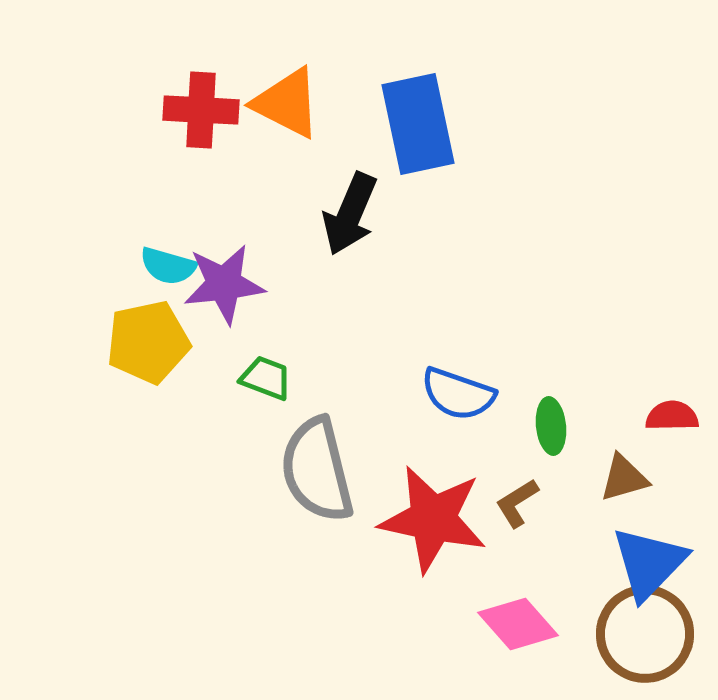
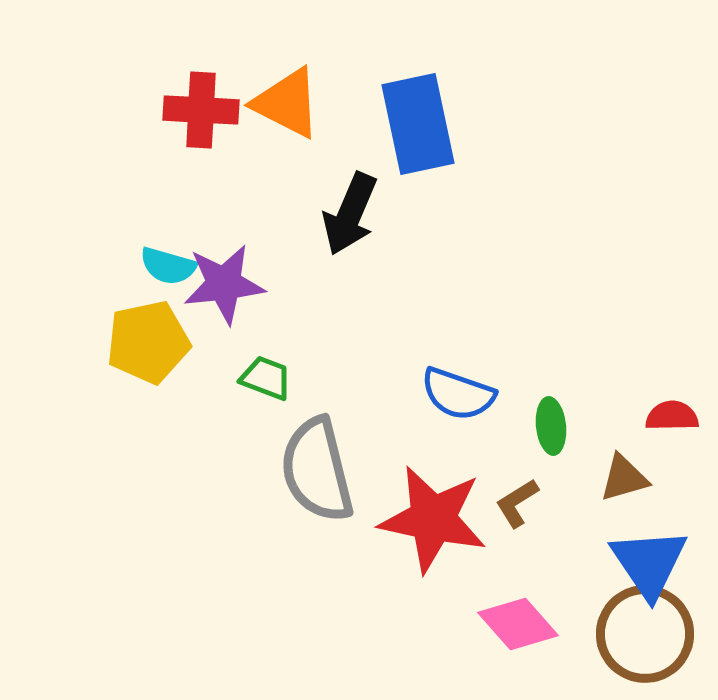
blue triangle: rotated 18 degrees counterclockwise
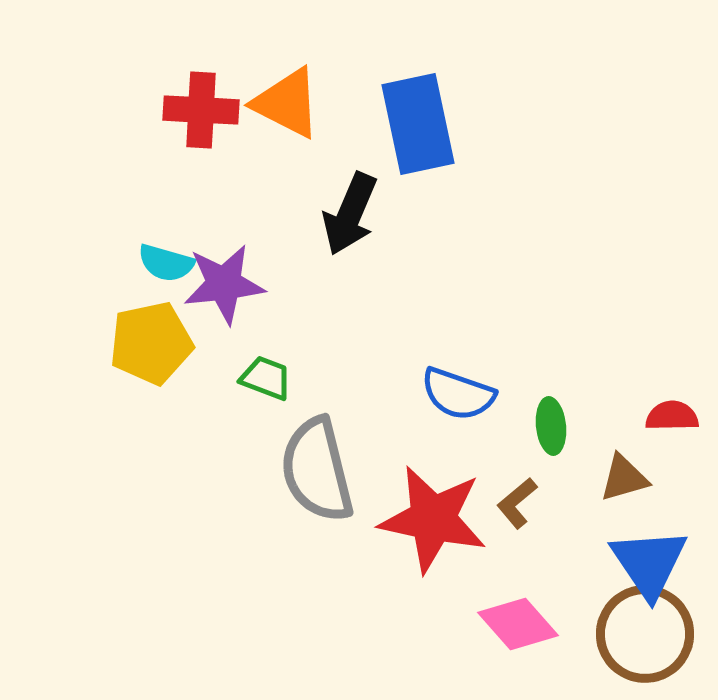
cyan semicircle: moved 2 px left, 3 px up
yellow pentagon: moved 3 px right, 1 px down
brown L-shape: rotated 8 degrees counterclockwise
